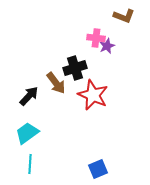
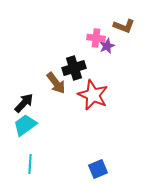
brown L-shape: moved 10 px down
black cross: moved 1 px left
black arrow: moved 5 px left, 7 px down
cyan trapezoid: moved 2 px left, 8 px up
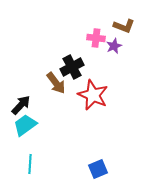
purple star: moved 7 px right
black cross: moved 2 px left, 1 px up; rotated 10 degrees counterclockwise
black arrow: moved 3 px left, 2 px down
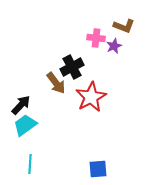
red star: moved 2 px left, 2 px down; rotated 20 degrees clockwise
blue square: rotated 18 degrees clockwise
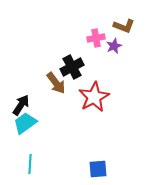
pink cross: rotated 18 degrees counterclockwise
red star: moved 3 px right
black arrow: rotated 10 degrees counterclockwise
cyan trapezoid: moved 2 px up
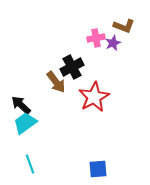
purple star: moved 1 px left, 3 px up
brown arrow: moved 1 px up
black arrow: rotated 80 degrees counterclockwise
cyan line: rotated 24 degrees counterclockwise
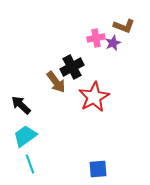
cyan trapezoid: moved 13 px down
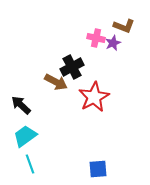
pink cross: rotated 24 degrees clockwise
brown arrow: rotated 25 degrees counterclockwise
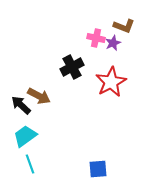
brown arrow: moved 17 px left, 14 px down
red star: moved 17 px right, 15 px up
